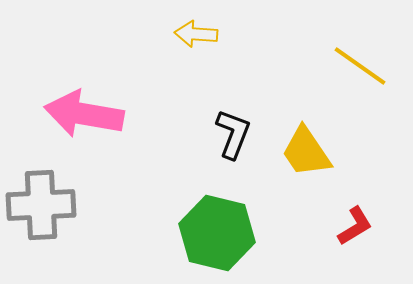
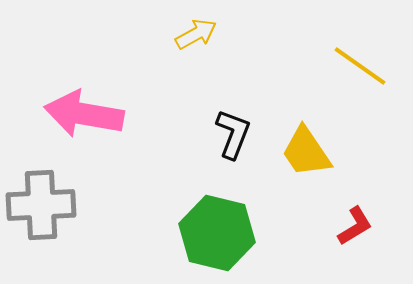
yellow arrow: rotated 147 degrees clockwise
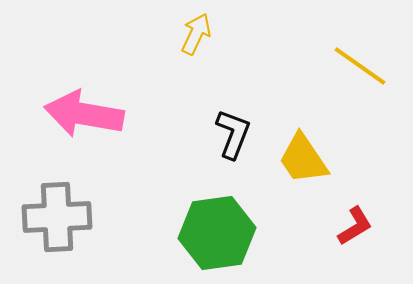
yellow arrow: rotated 36 degrees counterclockwise
yellow trapezoid: moved 3 px left, 7 px down
gray cross: moved 16 px right, 12 px down
green hexagon: rotated 22 degrees counterclockwise
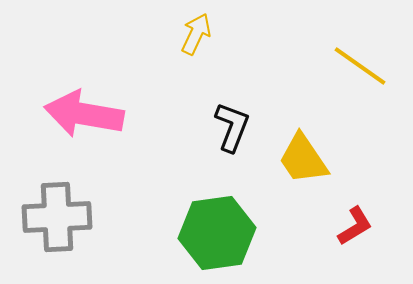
black L-shape: moved 1 px left, 7 px up
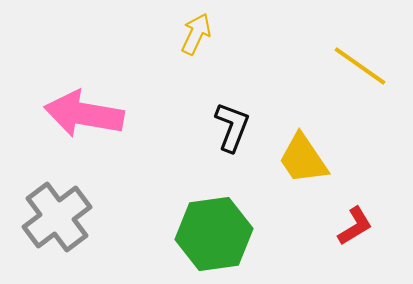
gray cross: rotated 34 degrees counterclockwise
green hexagon: moved 3 px left, 1 px down
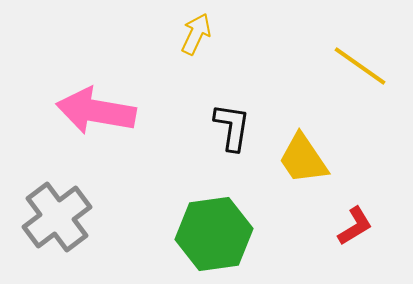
pink arrow: moved 12 px right, 3 px up
black L-shape: rotated 12 degrees counterclockwise
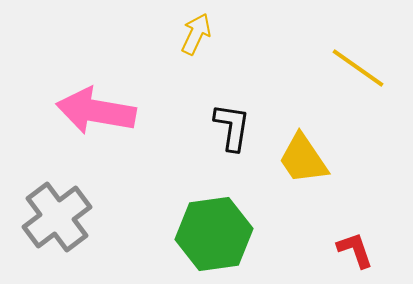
yellow line: moved 2 px left, 2 px down
red L-shape: moved 24 px down; rotated 78 degrees counterclockwise
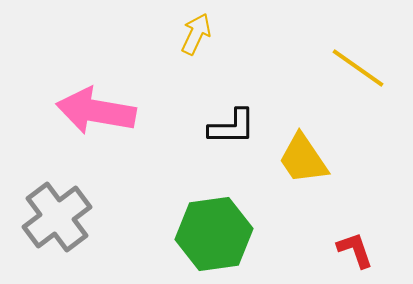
black L-shape: rotated 81 degrees clockwise
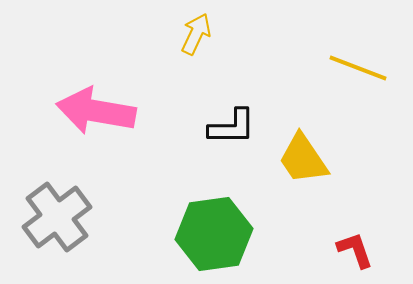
yellow line: rotated 14 degrees counterclockwise
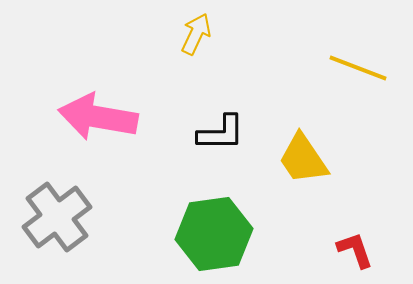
pink arrow: moved 2 px right, 6 px down
black L-shape: moved 11 px left, 6 px down
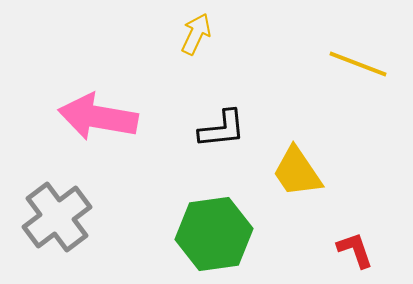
yellow line: moved 4 px up
black L-shape: moved 1 px right, 4 px up; rotated 6 degrees counterclockwise
yellow trapezoid: moved 6 px left, 13 px down
